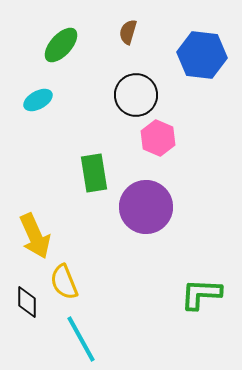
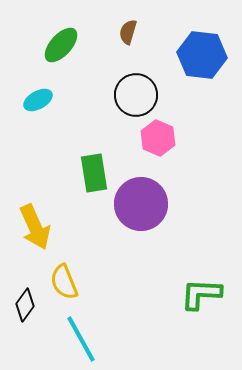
purple circle: moved 5 px left, 3 px up
yellow arrow: moved 9 px up
black diamond: moved 2 px left, 3 px down; rotated 36 degrees clockwise
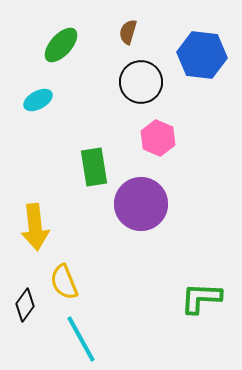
black circle: moved 5 px right, 13 px up
green rectangle: moved 6 px up
yellow arrow: rotated 18 degrees clockwise
green L-shape: moved 4 px down
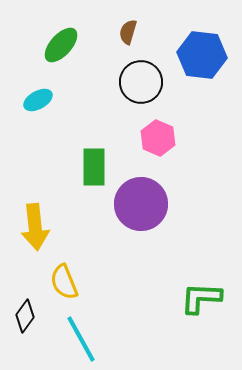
green rectangle: rotated 9 degrees clockwise
black diamond: moved 11 px down
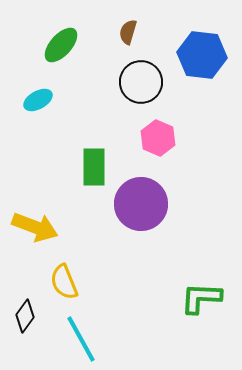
yellow arrow: rotated 63 degrees counterclockwise
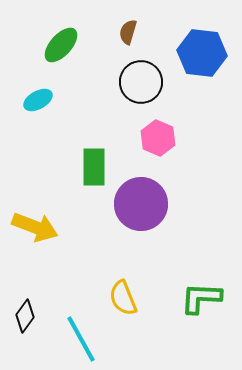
blue hexagon: moved 2 px up
yellow semicircle: moved 59 px right, 16 px down
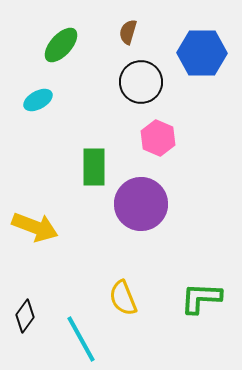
blue hexagon: rotated 6 degrees counterclockwise
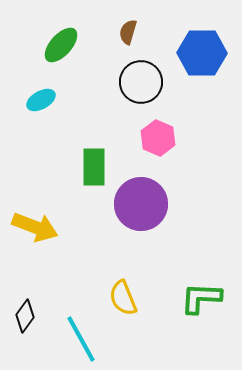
cyan ellipse: moved 3 px right
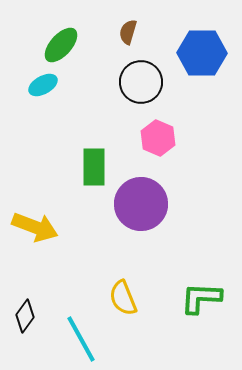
cyan ellipse: moved 2 px right, 15 px up
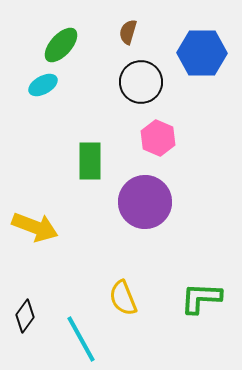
green rectangle: moved 4 px left, 6 px up
purple circle: moved 4 px right, 2 px up
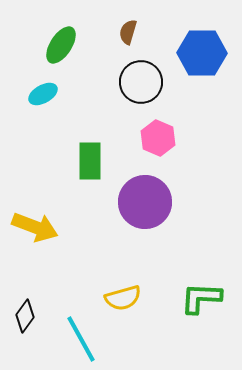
green ellipse: rotated 9 degrees counterclockwise
cyan ellipse: moved 9 px down
yellow semicircle: rotated 84 degrees counterclockwise
